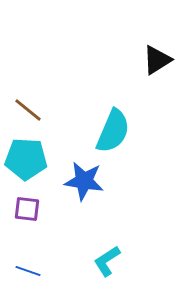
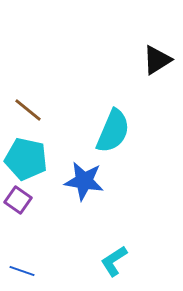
cyan pentagon: rotated 9 degrees clockwise
purple square: moved 9 px left, 9 px up; rotated 28 degrees clockwise
cyan L-shape: moved 7 px right
blue line: moved 6 px left
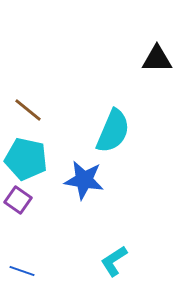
black triangle: moved 1 px up; rotated 32 degrees clockwise
blue star: moved 1 px up
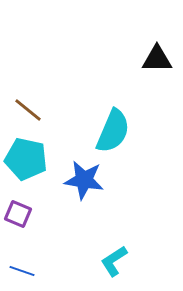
purple square: moved 14 px down; rotated 12 degrees counterclockwise
